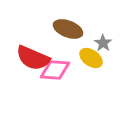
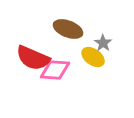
yellow ellipse: moved 2 px right, 1 px up
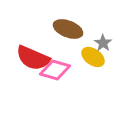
pink diamond: rotated 12 degrees clockwise
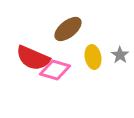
brown ellipse: rotated 60 degrees counterclockwise
gray star: moved 17 px right, 12 px down
yellow ellipse: rotated 45 degrees clockwise
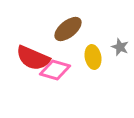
gray star: moved 8 px up; rotated 12 degrees counterclockwise
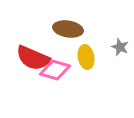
brown ellipse: rotated 48 degrees clockwise
yellow ellipse: moved 7 px left
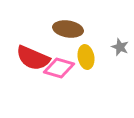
pink diamond: moved 4 px right, 2 px up
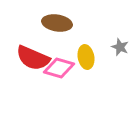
brown ellipse: moved 11 px left, 6 px up
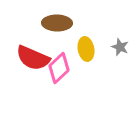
brown ellipse: rotated 8 degrees counterclockwise
yellow ellipse: moved 8 px up
pink diamond: rotated 60 degrees counterclockwise
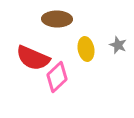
brown ellipse: moved 4 px up
gray star: moved 2 px left, 2 px up
pink diamond: moved 2 px left, 9 px down
